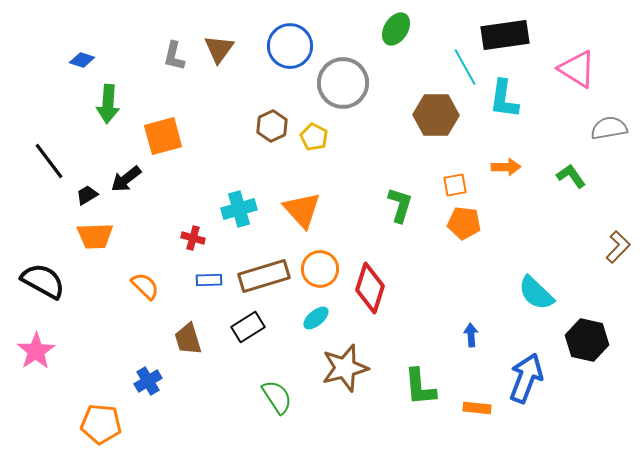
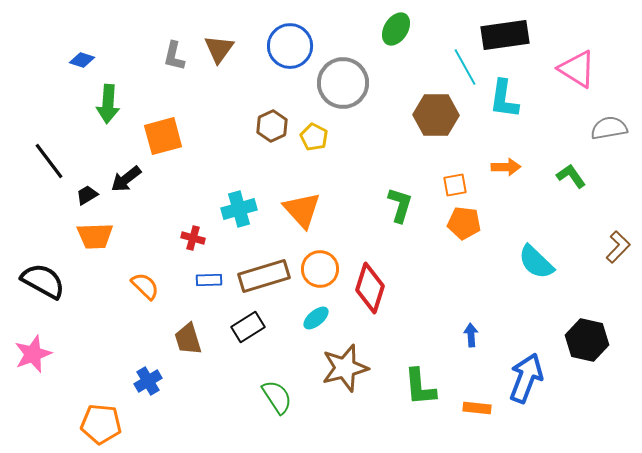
cyan semicircle at (536, 293): moved 31 px up
pink star at (36, 351): moved 3 px left, 3 px down; rotated 12 degrees clockwise
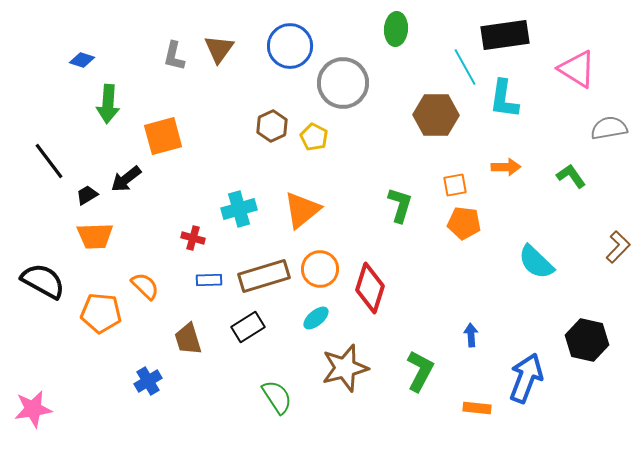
green ellipse at (396, 29): rotated 28 degrees counterclockwise
orange triangle at (302, 210): rotated 33 degrees clockwise
pink star at (33, 354): moved 55 px down; rotated 12 degrees clockwise
green L-shape at (420, 387): moved 16 px up; rotated 147 degrees counterclockwise
orange pentagon at (101, 424): moved 111 px up
